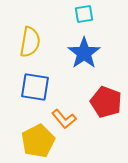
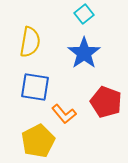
cyan square: rotated 30 degrees counterclockwise
orange L-shape: moved 5 px up
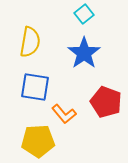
yellow pentagon: rotated 24 degrees clockwise
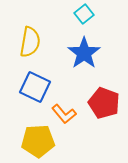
blue square: rotated 16 degrees clockwise
red pentagon: moved 2 px left, 1 px down
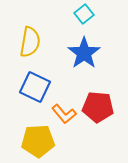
red pentagon: moved 6 px left, 4 px down; rotated 16 degrees counterclockwise
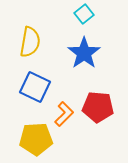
orange L-shape: rotated 95 degrees counterclockwise
yellow pentagon: moved 2 px left, 2 px up
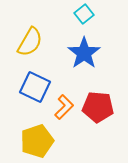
yellow semicircle: rotated 20 degrees clockwise
orange L-shape: moved 7 px up
yellow pentagon: moved 1 px right, 2 px down; rotated 16 degrees counterclockwise
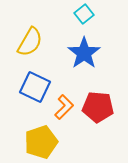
yellow pentagon: moved 4 px right, 1 px down
